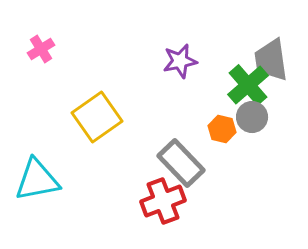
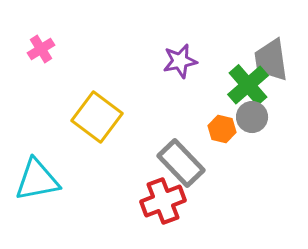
yellow square: rotated 18 degrees counterclockwise
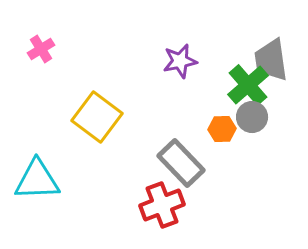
orange hexagon: rotated 16 degrees counterclockwise
cyan triangle: rotated 9 degrees clockwise
red cross: moved 1 px left, 4 px down
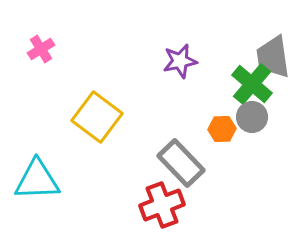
gray trapezoid: moved 2 px right, 3 px up
green cross: moved 4 px right, 1 px up; rotated 9 degrees counterclockwise
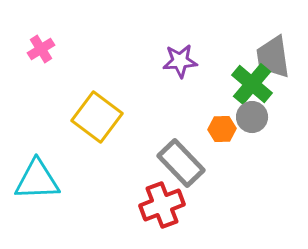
purple star: rotated 8 degrees clockwise
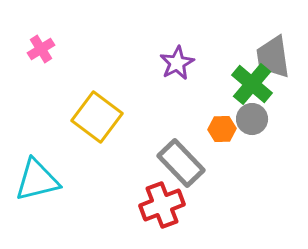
purple star: moved 3 px left, 2 px down; rotated 24 degrees counterclockwise
gray circle: moved 2 px down
cyan triangle: rotated 12 degrees counterclockwise
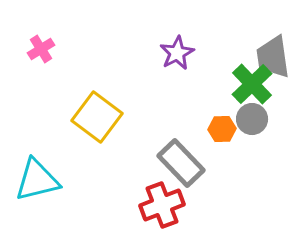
purple star: moved 10 px up
green cross: rotated 6 degrees clockwise
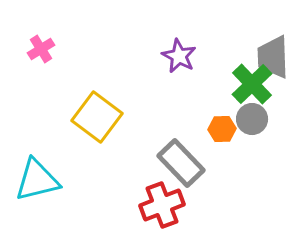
purple star: moved 2 px right, 3 px down; rotated 16 degrees counterclockwise
gray trapezoid: rotated 6 degrees clockwise
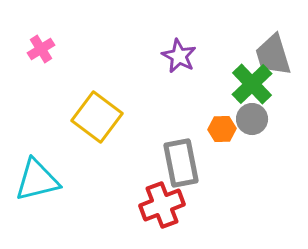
gray trapezoid: moved 2 px up; rotated 15 degrees counterclockwise
gray rectangle: rotated 33 degrees clockwise
